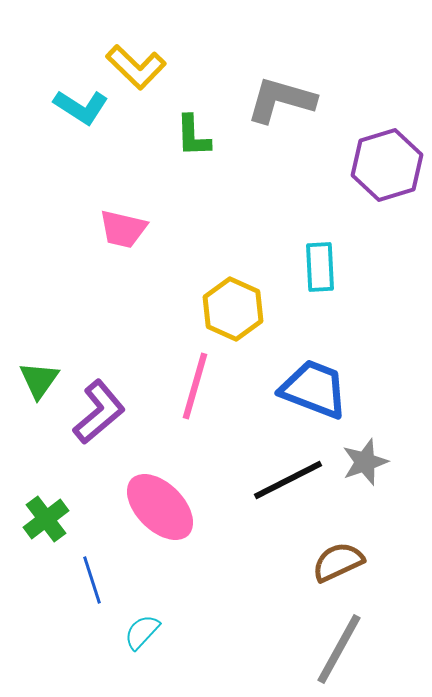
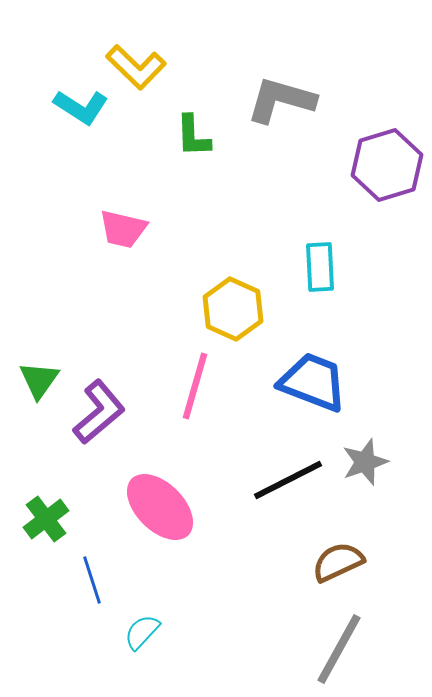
blue trapezoid: moved 1 px left, 7 px up
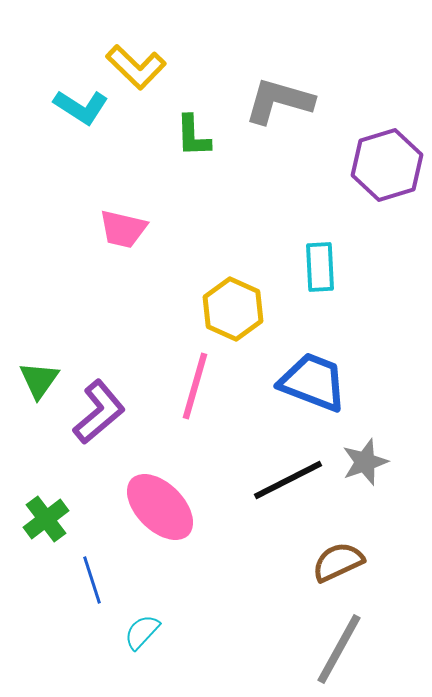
gray L-shape: moved 2 px left, 1 px down
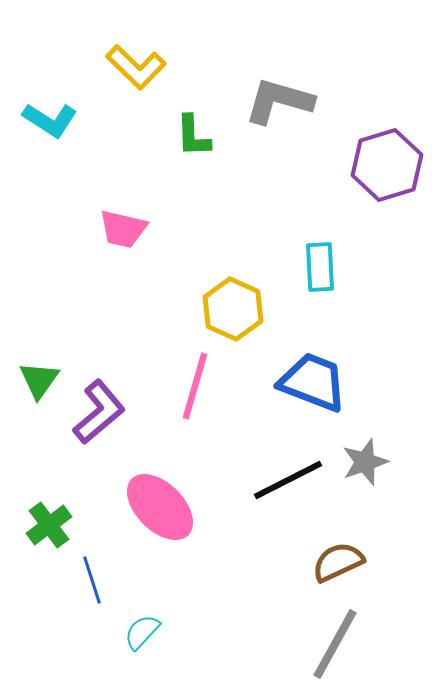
cyan L-shape: moved 31 px left, 13 px down
green cross: moved 3 px right, 6 px down
gray line: moved 4 px left, 5 px up
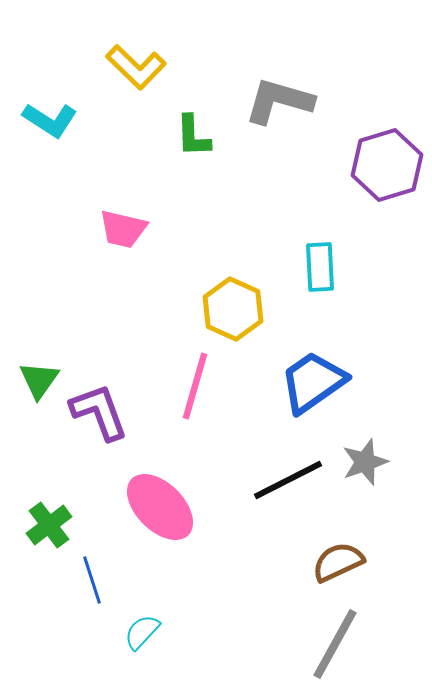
blue trapezoid: rotated 56 degrees counterclockwise
purple L-shape: rotated 70 degrees counterclockwise
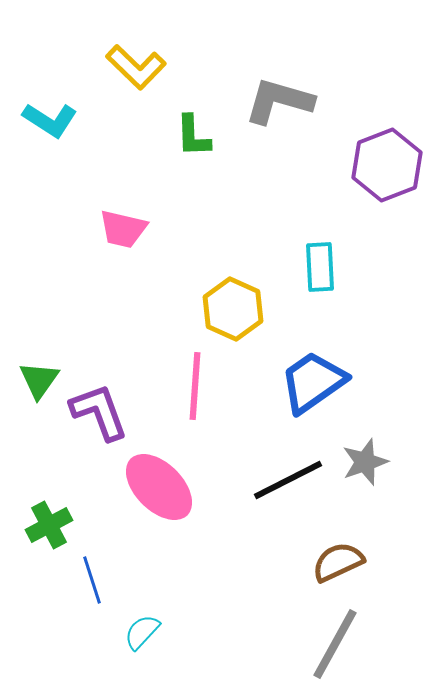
purple hexagon: rotated 4 degrees counterclockwise
pink line: rotated 12 degrees counterclockwise
pink ellipse: moved 1 px left, 20 px up
green cross: rotated 9 degrees clockwise
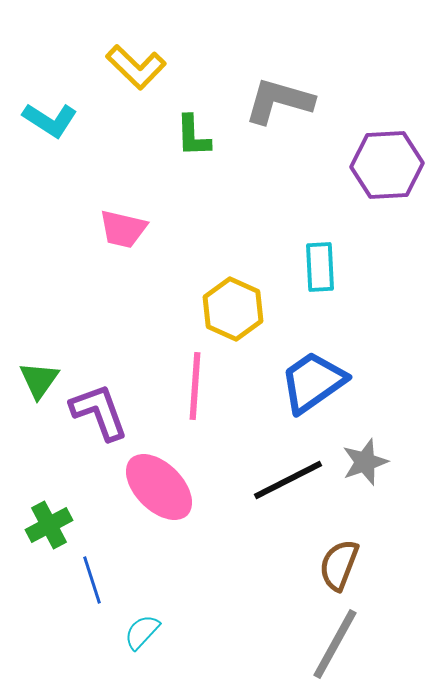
purple hexagon: rotated 18 degrees clockwise
brown semicircle: moved 1 px right, 3 px down; rotated 44 degrees counterclockwise
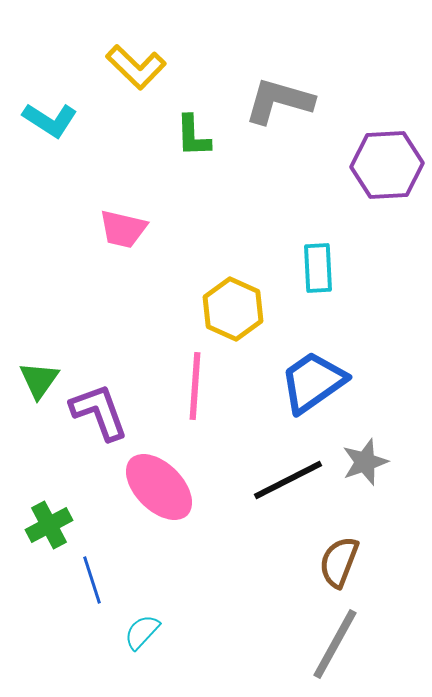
cyan rectangle: moved 2 px left, 1 px down
brown semicircle: moved 3 px up
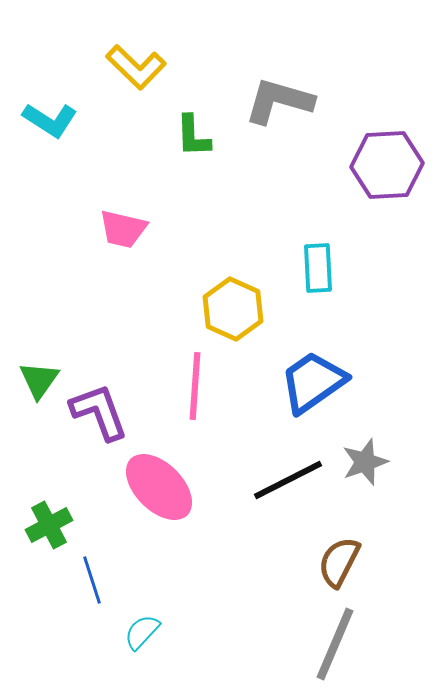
brown semicircle: rotated 6 degrees clockwise
gray line: rotated 6 degrees counterclockwise
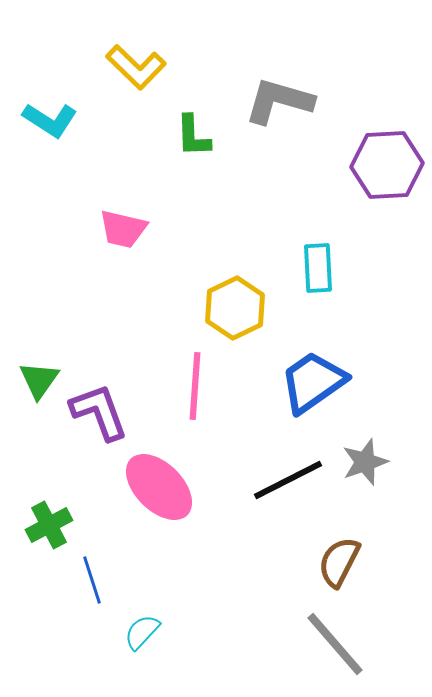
yellow hexagon: moved 2 px right, 1 px up; rotated 10 degrees clockwise
gray line: rotated 64 degrees counterclockwise
